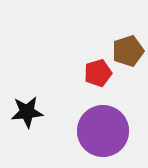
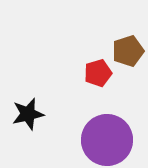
black star: moved 1 px right, 2 px down; rotated 8 degrees counterclockwise
purple circle: moved 4 px right, 9 px down
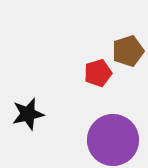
purple circle: moved 6 px right
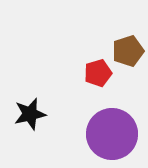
black star: moved 2 px right
purple circle: moved 1 px left, 6 px up
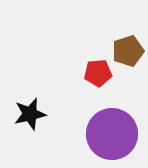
red pentagon: rotated 12 degrees clockwise
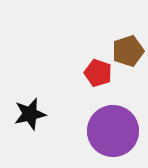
red pentagon: rotated 24 degrees clockwise
purple circle: moved 1 px right, 3 px up
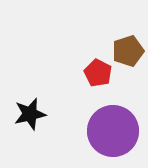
red pentagon: rotated 8 degrees clockwise
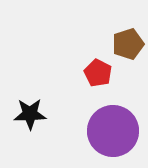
brown pentagon: moved 7 px up
black star: rotated 12 degrees clockwise
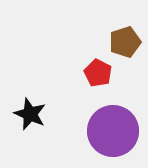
brown pentagon: moved 3 px left, 2 px up
black star: rotated 24 degrees clockwise
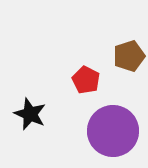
brown pentagon: moved 4 px right, 14 px down
red pentagon: moved 12 px left, 7 px down
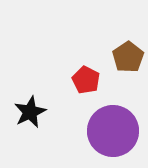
brown pentagon: moved 1 px left, 1 px down; rotated 16 degrees counterclockwise
black star: moved 2 px up; rotated 24 degrees clockwise
